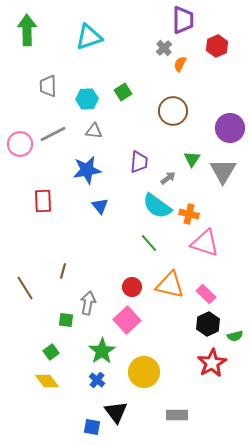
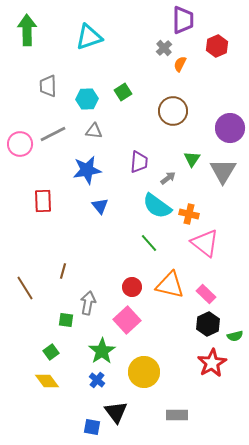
pink triangle at (205, 243): rotated 20 degrees clockwise
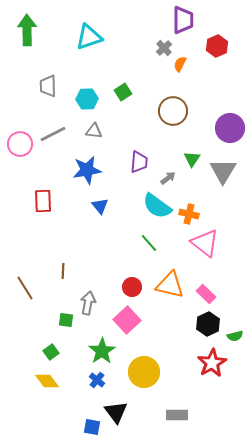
brown line at (63, 271): rotated 14 degrees counterclockwise
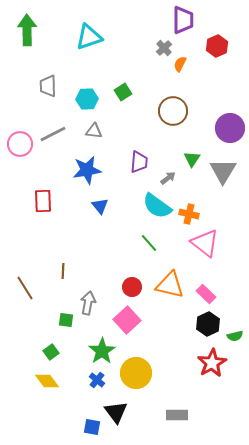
yellow circle at (144, 372): moved 8 px left, 1 px down
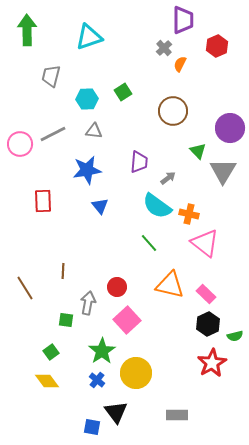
gray trapezoid at (48, 86): moved 3 px right, 10 px up; rotated 15 degrees clockwise
green triangle at (192, 159): moved 6 px right, 8 px up; rotated 18 degrees counterclockwise
red circle at (132, 287): moved 15 px left
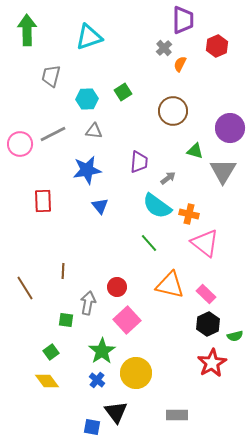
green triangle at (198, 151): moved 3 px left; rotated 30 degrees counterclockwise
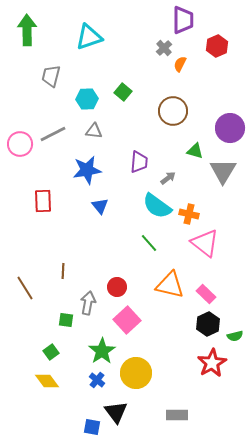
green square at (123, 92): rotated 18 degrees counterclockwise
